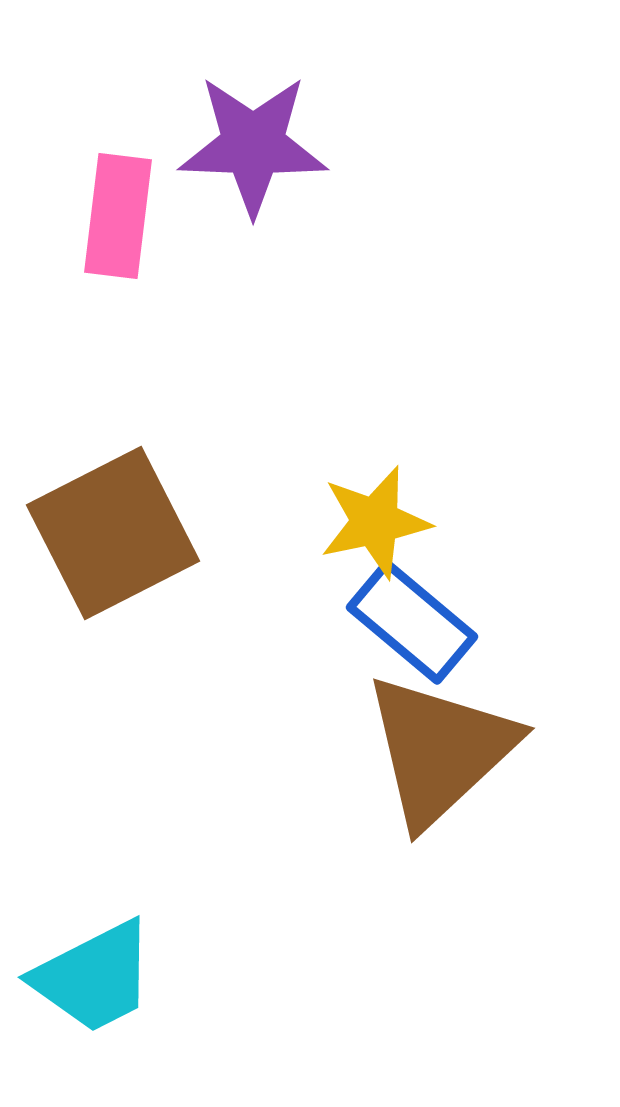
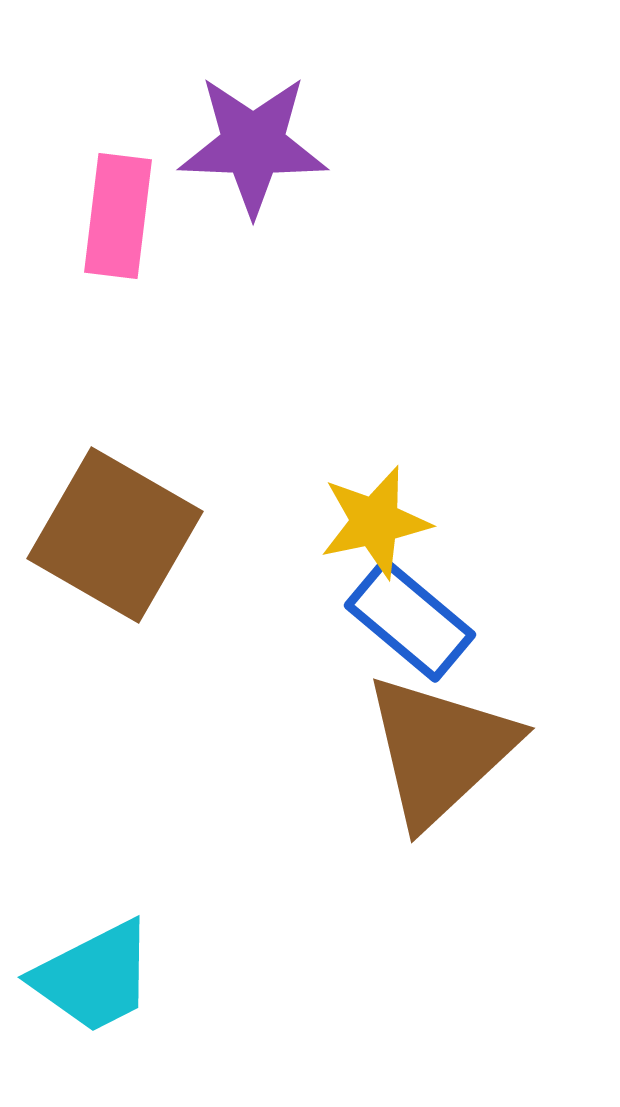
brown square: moved 2 px right, 2 px down; rotated 33 degrees counterclockwise
blue rectangle: moved 2 px left, 2 px up
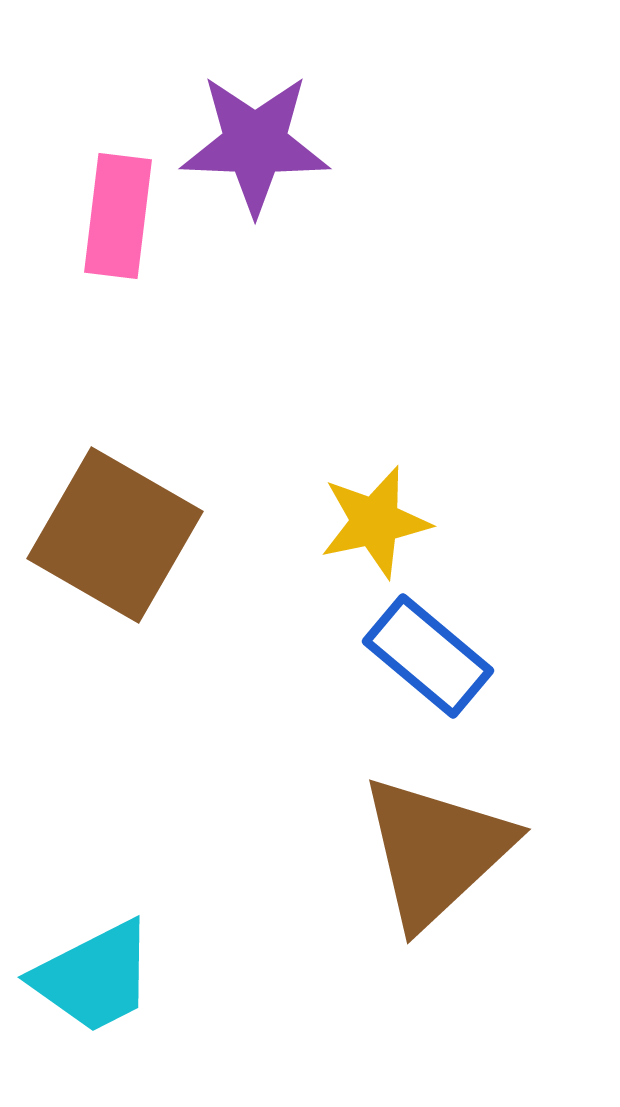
purple star: moved 2 px right, 1 px up
blue rectangle: moved 18 px right, 36 px down
brown triangle: moved 4 px left, 101 px down
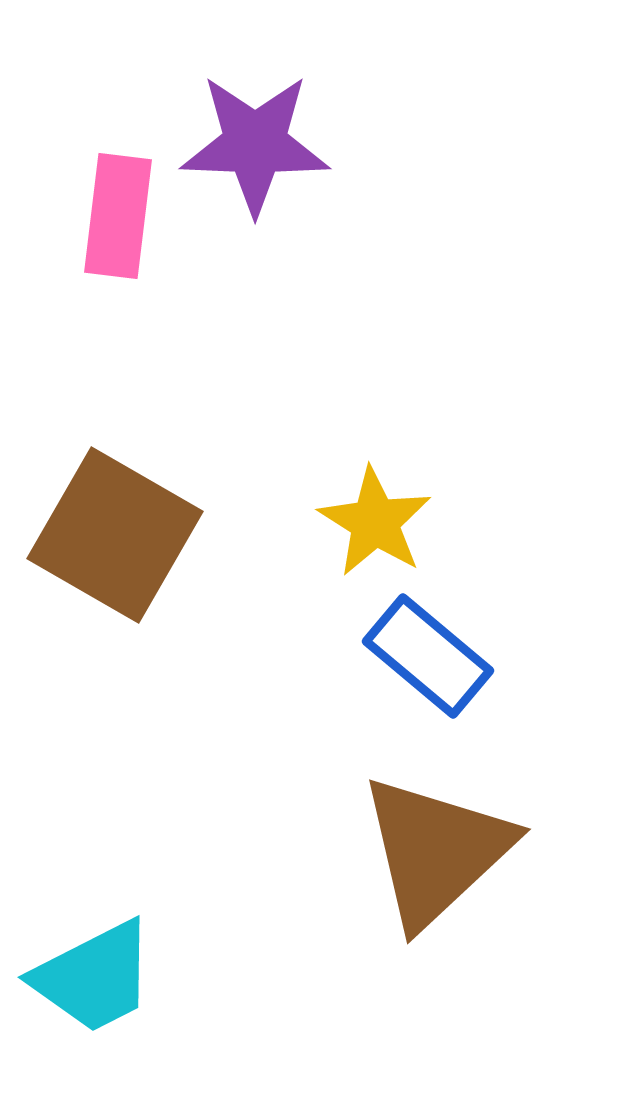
yellow star: rotated 28 degrees counterclockwise
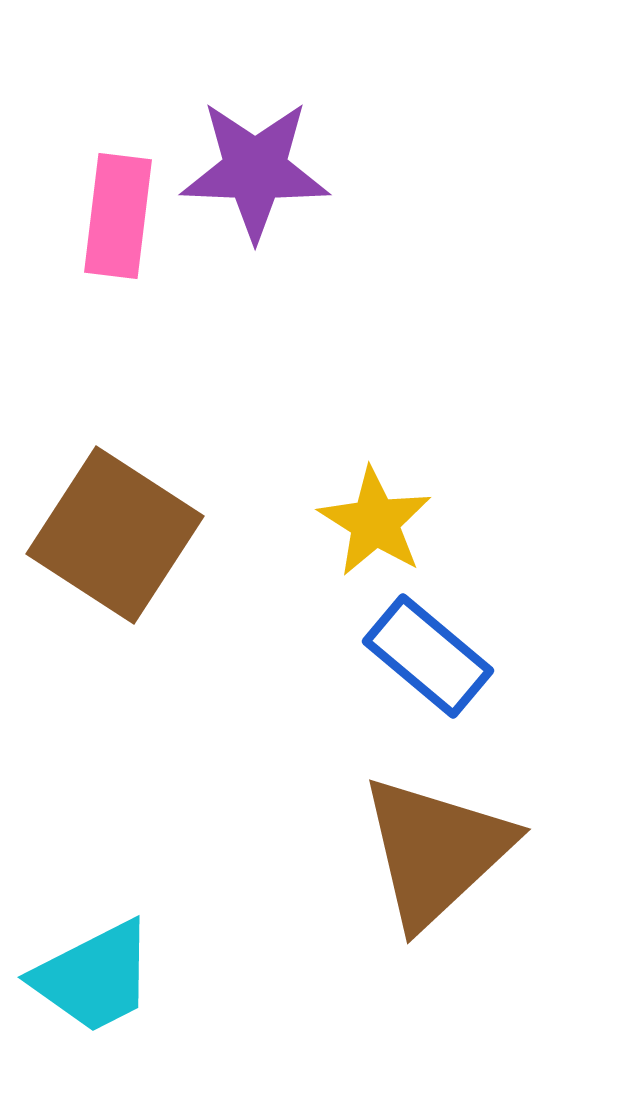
purple star: moved 26 px down
brown square: rotated 3 degrees clockwise
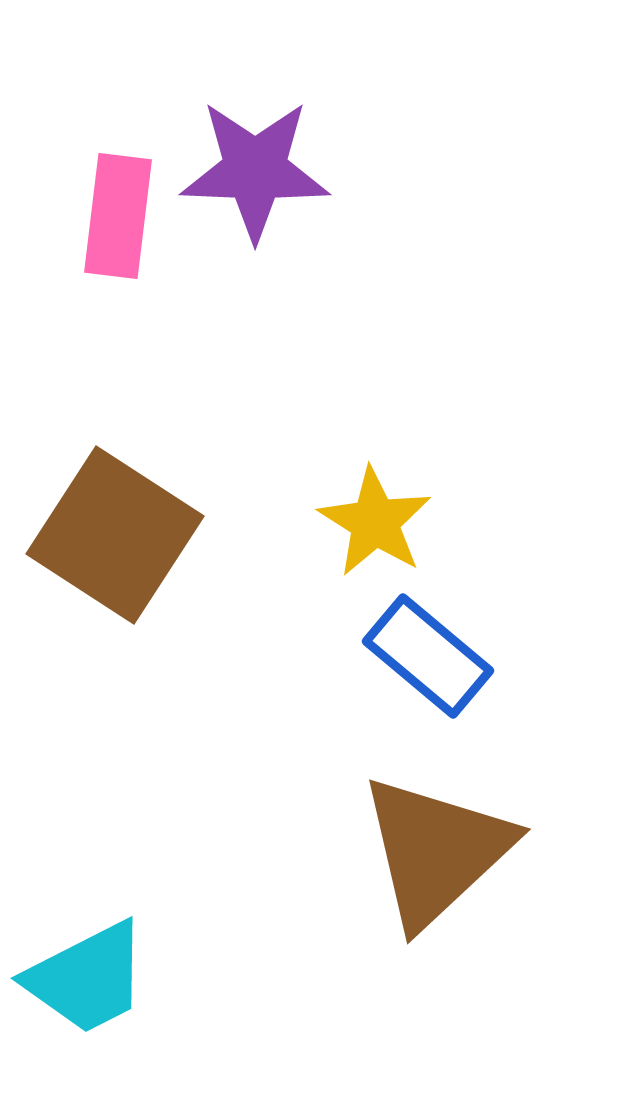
cyan trapezoid: moved 7 px left, 1 px down
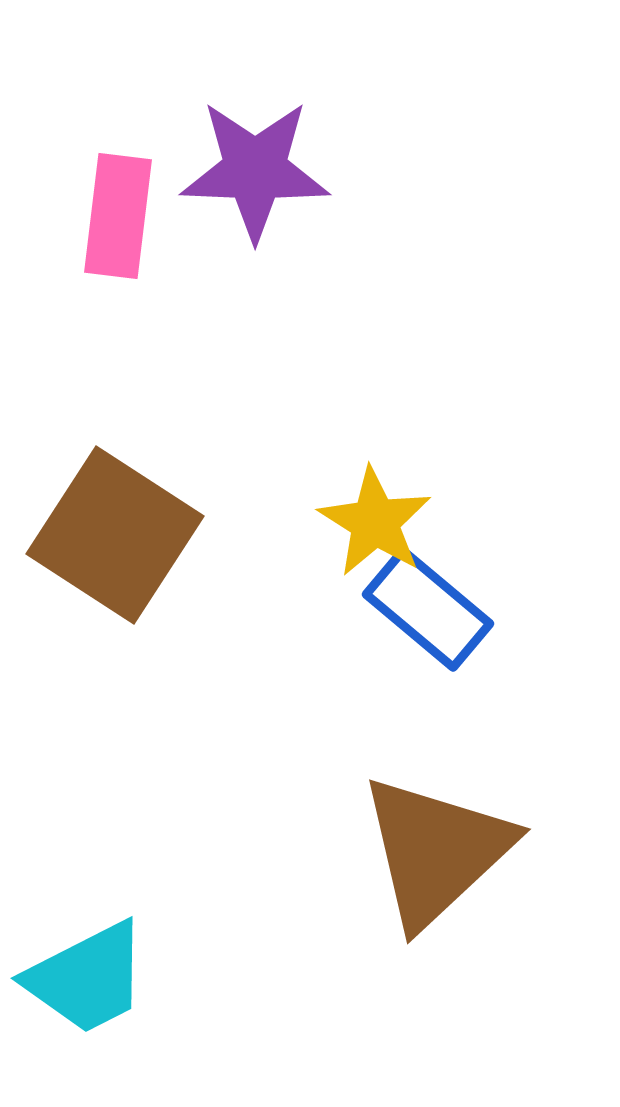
blue rectangle: moved 47 px up
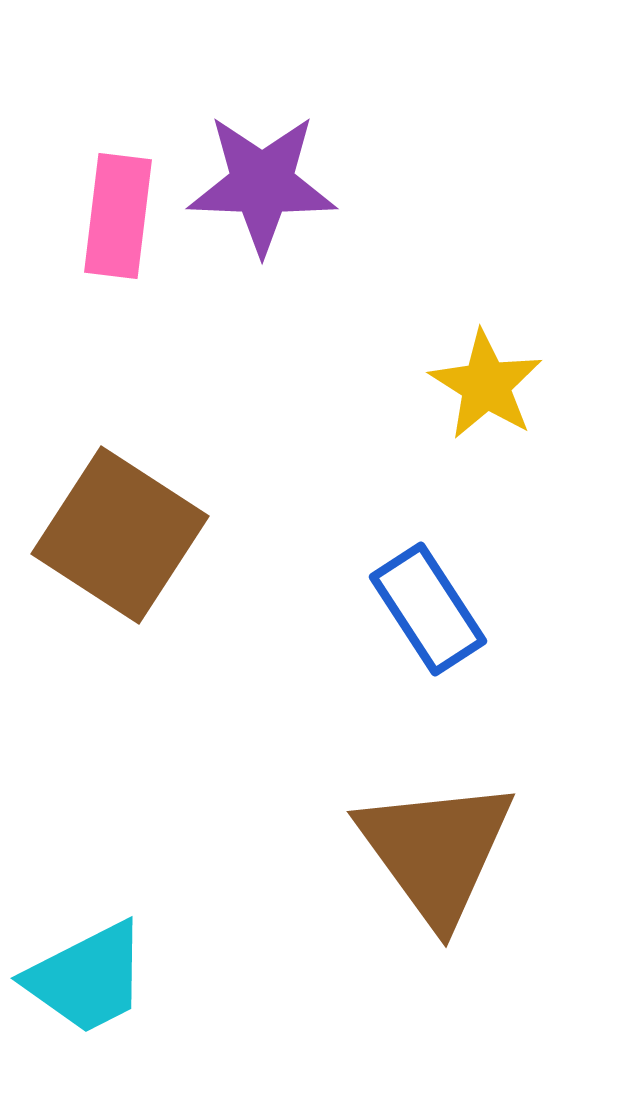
purple star: moved 7 px right, 14 px down
yellow star: moved 111 px right, 137 px up
brown square: moved 5 px right
blue rectangle: rotated 17 degrees clockwise
brown triangle: rotated 23 degrees counterclockwise
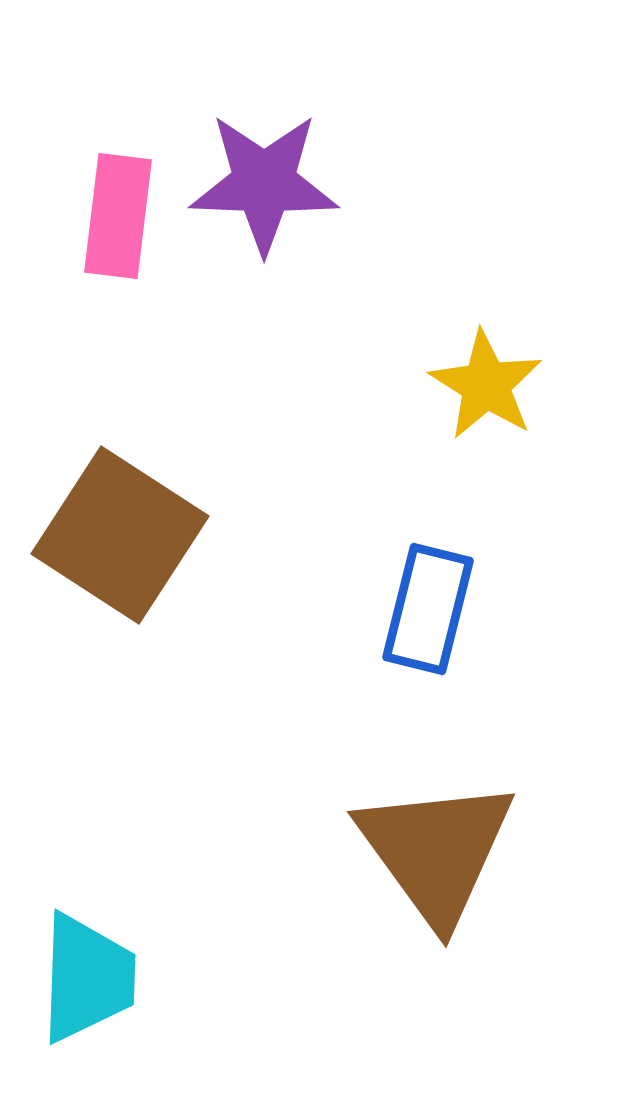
purple star: moved 2 px right, 1 px up
blue rectangle: rotated 47 degrees clockwise
cyan trapezoid: rotated 61 degrees counterclockwise
